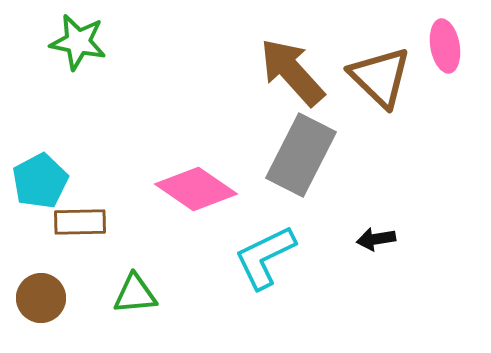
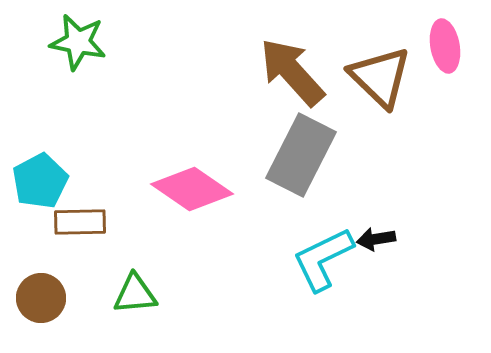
pink diamond: moved 4 px left
cyan L-shape: moved 58 px right, 2 px down
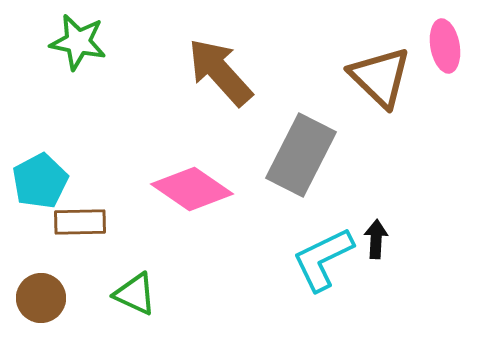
brown arrow: moved 72 px left
black arrow: rotated 102 degrees clockwise
green triangle: rotated 30 degrees clockwise
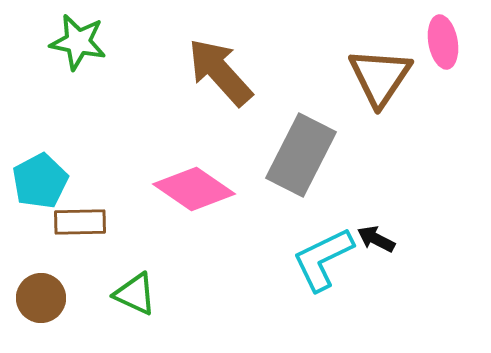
pink ellipse: moved 2 px left, 4 px up
brown triangle: rotated 20 degrees clockwise
pink diamond: moved 2 px right
black arrow: rotated 66 degrees counterclockwise
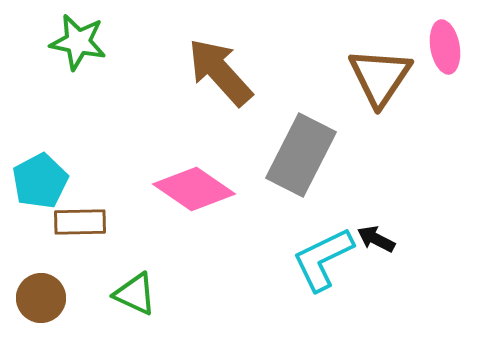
pink ellipse: moved 2 px right, 5 px down
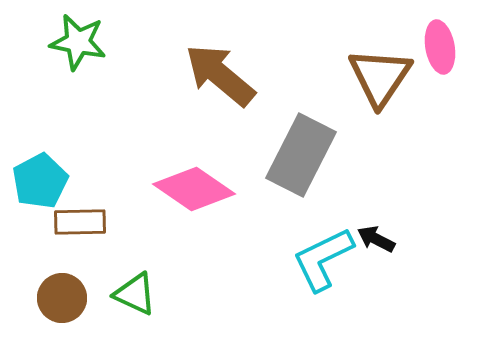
pink ellipse: moved 5 px left
brown arrow: moved 3 px down; rotated 8 degrees counterclockwise
brown circle: moved 21 px right
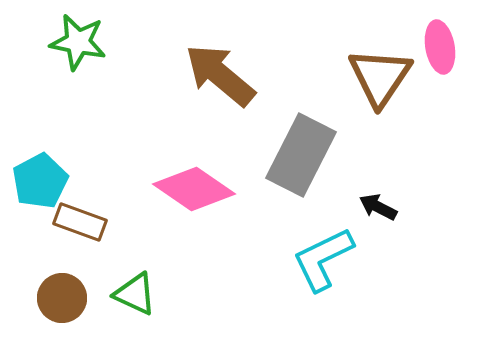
brown rectangle: rotated 21 degrees clockwise
black arrow: moved 2 px right, 32 px up
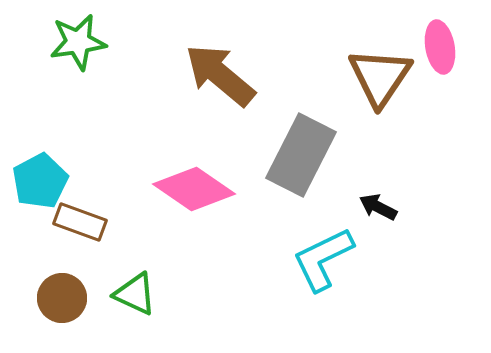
green star: rotated 20 degrees counterclockwise
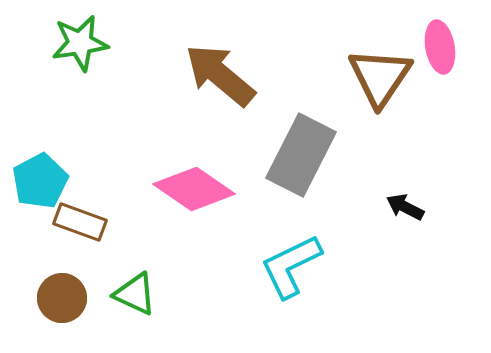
green star: moved 2 px right, 1 px down
black arrow: moved 27 px right
cyan L-shape: moved 32 px left, 7 px down
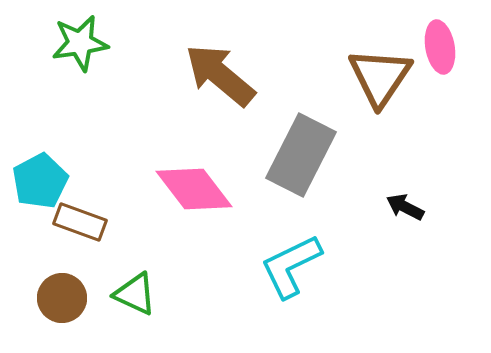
pink diamond: rotated 18 degrees clockwise
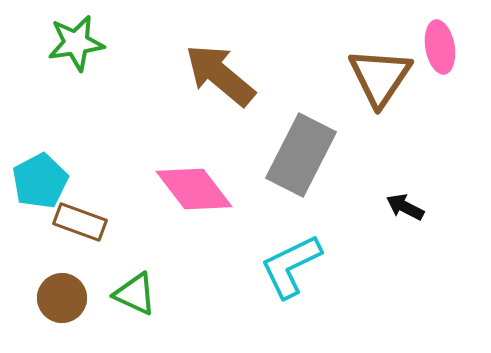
green star: moved 4 px left
